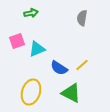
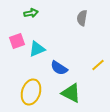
yellow line: moved 16 px right
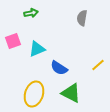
pink square: moved 4 px left
yellow ellipse: moved 3 px right, 2 px down
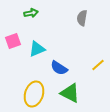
green triangle: moved 1 px left
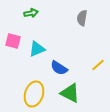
pink square: rotated 35 degrees clockwise
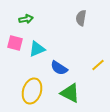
green arrow: moved 5 px left, 6 px down
gray semicircle: moved 1 px left
pink square: moved 2 px right, 2 px down
yellow ellipse: moved 2 px left, 3 px up
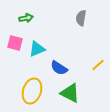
green arrow: moved 1 px up
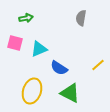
cyan triangle: moved 2 px right
